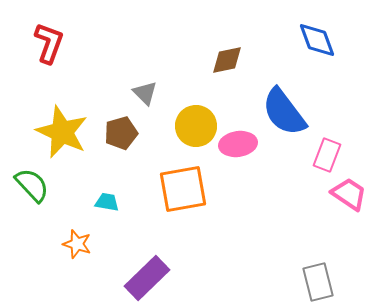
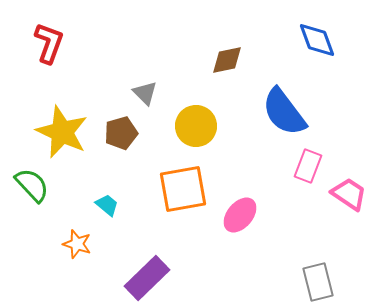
pink ellipse: moved 2 px right, 71 px down; rotated 42 degrees counterclockwise
pink rectangle: moved 19 px left, 11 px down
cyan trapezoid: moved 3 px down; rotated 30 degrees clockwise
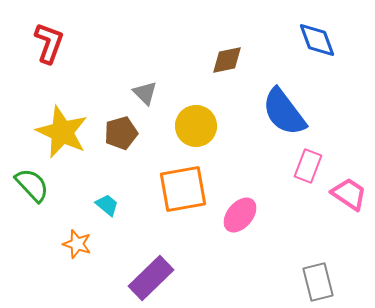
purple rectangle: moved 4 px right
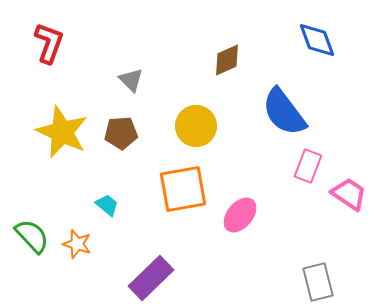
brown diamond: rotated 12 degrees counterclockwise
gray triangle: moved 14 px left, 13 px up
brown pentagon: rotated 12 degrees clockwise
green semicircle: moved 51 px down
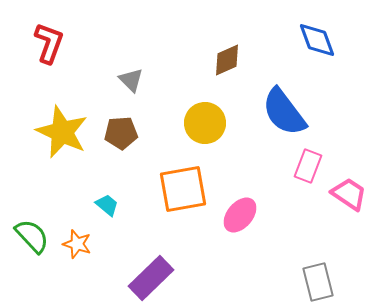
yellow circle: moved 9 px right, 3 px up
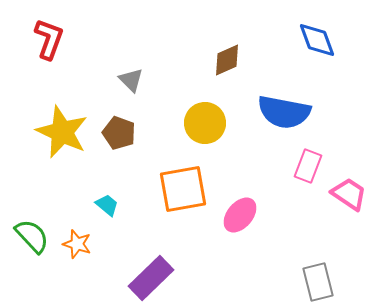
red L-shape: moved 4 px up
blue semicircle: rotated 42 degrees counterclockwise
brown pentagon: moved 2 px left; rotated 24 degrees clockwise
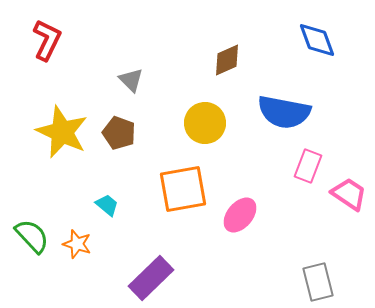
red L-shape: moved 2 px left, 1 px down; rotated 6 degrees clockwise
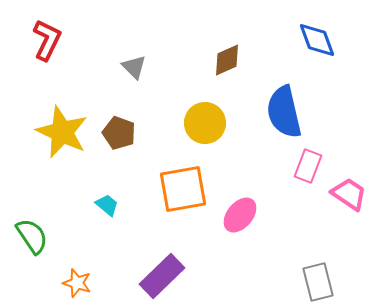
gray triangle: moved 3 px right, 13 px up
blue semicircle: rotated 66 degrees clockwise
green semicircle: rotated 9 degrees clockwise
orange star: moved 39 px down
purple rectangle: moved 11 px right, 2 px up
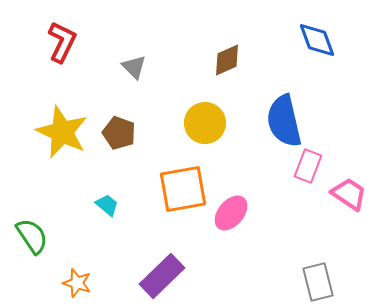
red L-shape: moved 15 px right, 2 px down
blue semicircle: moved 9 px down
pink ellipse: moved 9 px left, 2 px up
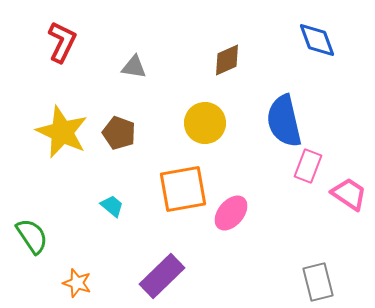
gray triangle: rotated 36 degrees counterclockwise
cyan trapezoid: moved 5 px right, 1 px down
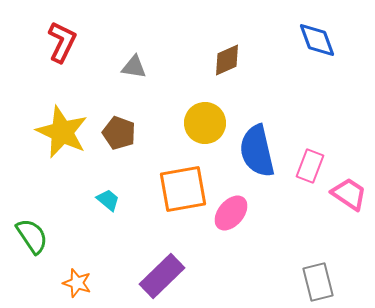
blue semicircle: moved 27 px left, 30 px down
pink rectangle: moved 2 px right
cyan trapezoid: moved 4 px left, 6 px up
